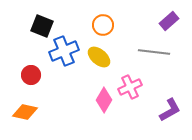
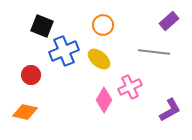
yellow ellipse: moved 2 px down
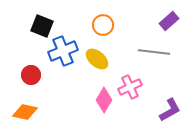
blue cross: moved 1 px left
yellow ellipse: moved 2 px left
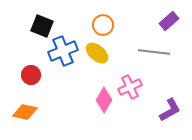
yellow ellipse: moved 6 px up
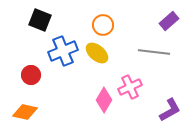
black square: moved 2 px left, 6 px up
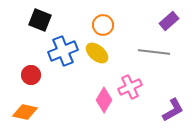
purple L-shape: moved 3 px right
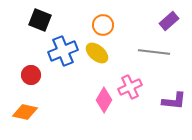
purple L-shape: moved 1 px right, 9 px up; rotated 35 degrees clockwise
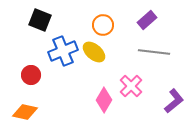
purple rectangle: moved 22 px left, 1 px up
yellow ellipse: moved 3 px left, 1 px up
pink cross: moved 1 px right, 1 px up; rotated 20 degrees counterclockwise
purple L-shape: rotated 45 degrees counterclockwise
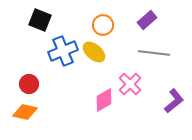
gray line: moved 1 px down
red circle: moved 2 px left, 9 px down
pink cross: moved 1 px left, 2 px up
pink diamond: rotated 30 degrees clockwise
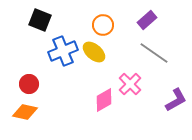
gray line: rotated 28 degrees clockwise
purple L-shape: moved 2 px right, 1 px up; rotated 10 degrees clockwise
